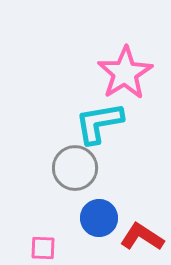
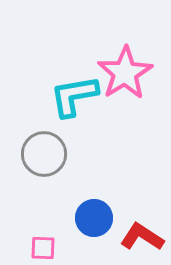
cyan L-shape: moved 25 px left, 27 px up
gray circle: moved 31 px left, 14 px up
blue circle: moved 5 px left
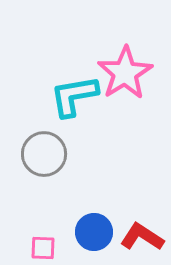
blue circle: moved 14 px down
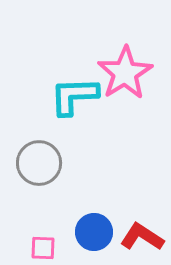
cyan L-shape: rotated 8 degrees clockwise
gray circle: moved 5 px left, 9 px down
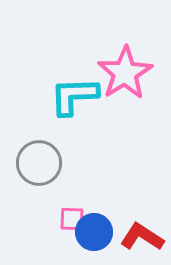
pink square: moved 29 px right, 29 px up
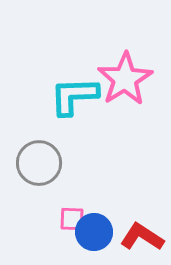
pink star: moved 6 px down
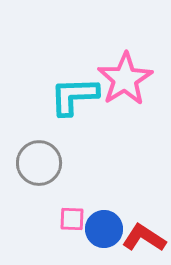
blue circle: moved 10 px right, 3 px up
red L-shape: moved 2 px right, 1 px down
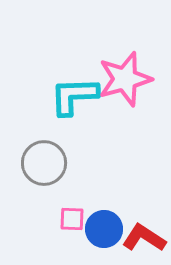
pink star: rotated 16 degrees clockwise
gray circle: moved 5 px right
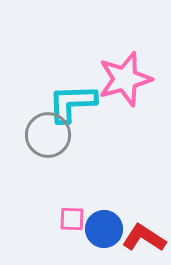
cyan L-shape: moved 2 px left, 7 px down
gray circle: moved 4 px right, 28 px up
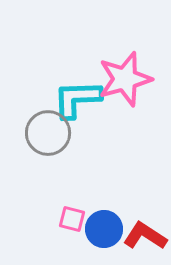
cyan L-shape: moved 5 px right, 4 px up
gray circle: moved 2 px up
pink square: rotated 12 degrees clockwise
red L-shape: moved 1 px right, 2 px up
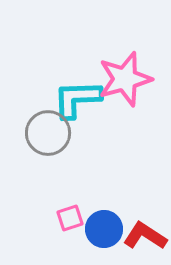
pink square: moved 2 px left, 1 px up; rotated 32 degrees counterclockwise
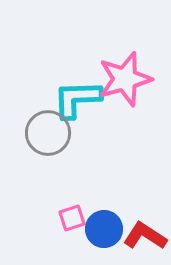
pink square: moved 2 px right
